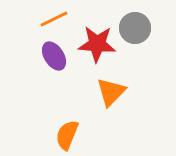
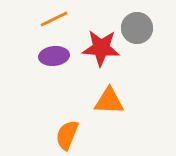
gray circle: moved 2 px right
red star: moved 4 px right, 4 px down
purple ellipse: rotated 64 degrees counterclockwise
orange triangle: moved 2 px left, 9 px down; rotated 48 degrees clockwise
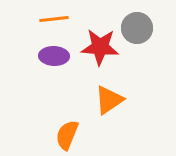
orange line: rotated 20 degrees clockwise
red star: moved 1 px left, 1 px up
purple ellipse: rotated 8 degrees clockwise
orange triangle: moved 1 px up; rotated 36 degrees counterclockwise
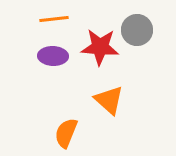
gray circle: moved 2 px down
purple ellipse: moved 1 px left
orange triangle: rotated 44 degrees counterclockwise
orange semicircle: moved 1 px left, 2 px up
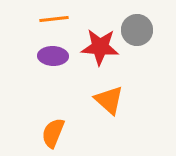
orange semicircle: moved 13 px left
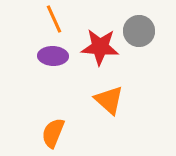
orange line: rotated 72 degrees clockwise
gray circle: moved 2 px right, 1 px down
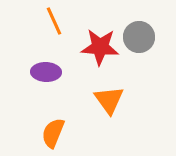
orange line: moved 2 px down
gray circle: moved 6 px down
purple ellipse: moved 7 px left, 16 px down
orange triangle: rotated 12 degrees clockwise
